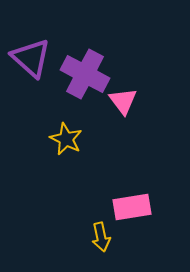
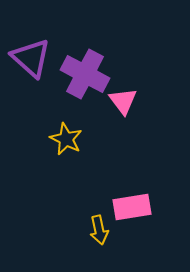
yellow arrow: moved 2 px left, 7 px up
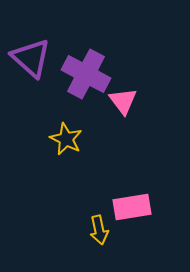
purple cross: moved 1 px right
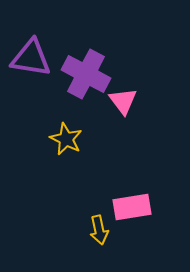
purple triangle: rotated 33 degrees counterclockwise
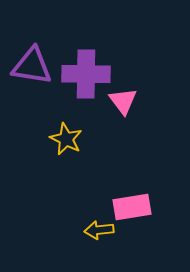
purple triangle: moved 1 px right, 8 px down
purple cross: rotated 27 degrees counterclockwise
yellow arrow: rotated 96 degrees clockwise
